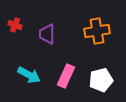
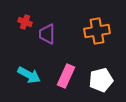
red cross: moved 10 px right, 3 px up
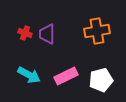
red cross: moved 11 px down
pink rectangle: rotated 40 degrees clockwise
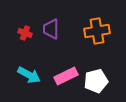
purple trapezoid: moved 4 px right, 5 px up
white pentagon: moved 5 px left, 1 px down
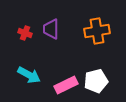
pink rectangle: moved 9 px down
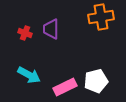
orange cross: moved 4 px right, 14 px up
pink rectangle: moved 1 px left, 2 px down
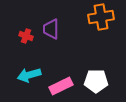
red cross: moved 1 px right, 3 px down
cyan arrow: rotated 135 degrees clockwise
white pentagon: rotated 15 degrees clockwise
pink rectangle: moved 4 px left, 1 px up
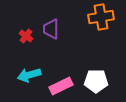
red cross: rotated 16 degrees clockwise
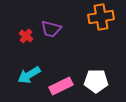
purple trapezoid: rotated 75 degrees counterclockwise
cyan arrow: rotated 15 degrees counterclockwise
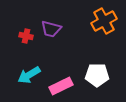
orange cross: moved 3 px right, 4 px down; rotated 20 degrees counterclockwise
red cross: rotated 24 degrees counterclockwise
white pentagon: moved 1 px right, 6 px up
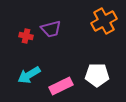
purple trapezoid: rotated 30 degrees counterclockwise
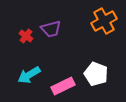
red cross: rotated 24 degrees clockwise
white pentagon: moved 1 px left, 1 px up; rotated 20 degrees clockwise
pink rectangle: moved 2 px right
